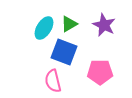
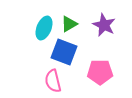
cyan ellipse: rotated 10 degrees counterclockwise
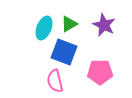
pink semicircle: moved 2 px right
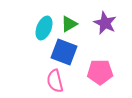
purple star: moved 1 px right, 2 px up
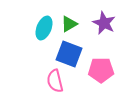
purple star: moved 1 px left
blue square: moved 5 px right, 2 px down
pink pentagon: moved 1 px right, 2 px up
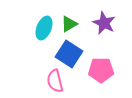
blue square: rotated 12 degrees clockwise
